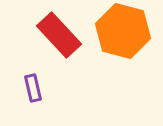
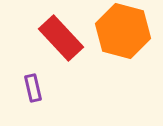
red rectangle: moved 2 px right, 3 px down
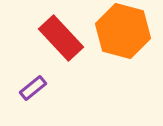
purple rectangle: rotated 64 degrees clockwise
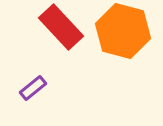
red rectangle: moved 11 px up
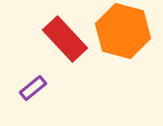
red rectangle: moved 4 px right, 12 px down
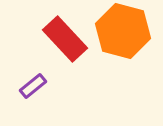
purple rectangle: moved 2 px up
